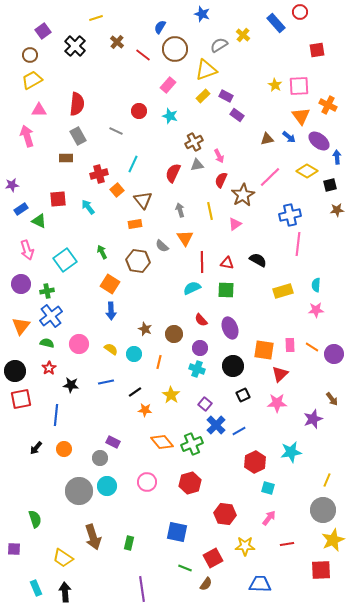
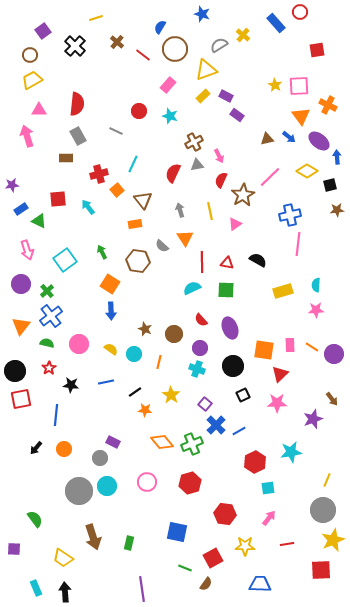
green cross at (47, 291): rotated 32 degrees counterclockwise
cyan square at (268, 488): rotated 24 degrees counterclockwise
green semicircle at (35, 519): rotated 18 degrees counterclockwise
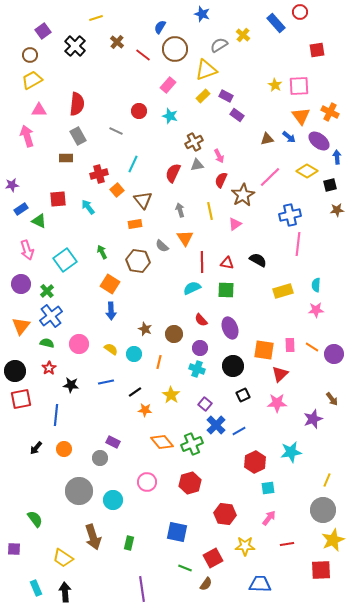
orange cross at (328, 105): moved 2 px right, 7 px down
cyan circle at (107, 486): moved 6 px right, 14 px down
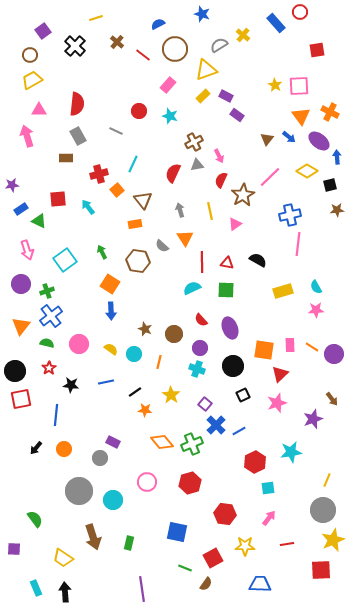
blue semicircle at (160, 27): moved 2 px left, 3 px up; rotated 32 degrees clockwise
brown triangle at (267, 139): rotated 40 degrees counterclockwise
cyan semicircle at (316, 285): moved 2 px down; rotated 32 degrees counterclockwise
green cross at (47, 291): rotated 24 degrees clockwise
pink star at (277, 403): rotated 18 degrees counterclockwise
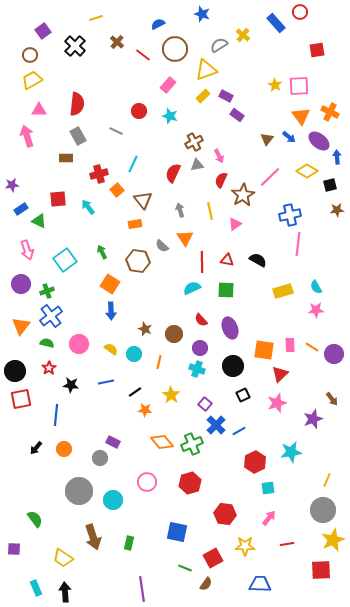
red triangle at (227, 263): moved 3 px up
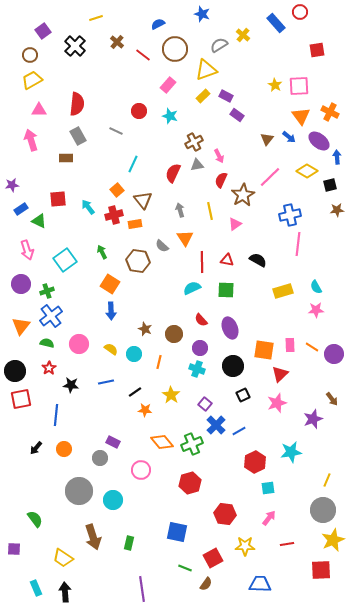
pink arrow at (27, 136): moved 4 px right, 4 px down
red cross at (99, 174): moved 15 px right, 41 px down
pink circle at (147, 482): moved 6 px left, 12 px up
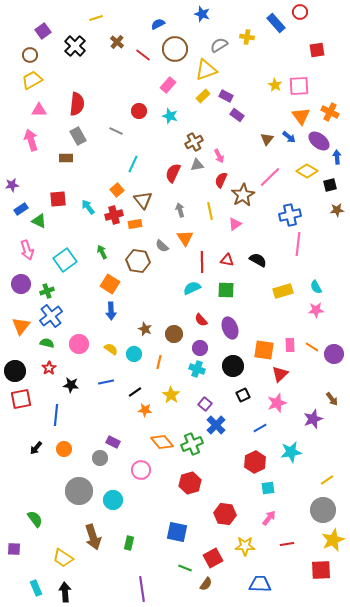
yellow cross at (243, 35): moved 4 px right, 2 px down; rotated 32 degrees counterclockwise
blue line at (239, 431): moved 21 px right, 3 px up
yellow line at (327, 480): rotated 32 degrees clockwise
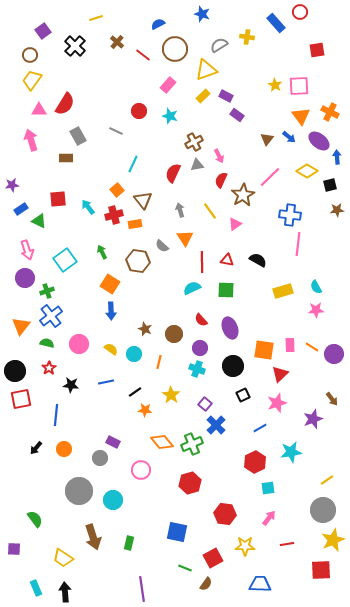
yellow trapezoid at (32, 80): rotated 25 degrees counterclockwise
red semicircle at (77, 104): moved 12 px left; rotated 25 degrees clockwise
yellow line at (210, 211): rotated 24 degrees counterclockwise
blue cross at (290, 215): rotated 20 degrees clockwise
purple circle at (21, 284): moved 4 px right, 6 px up
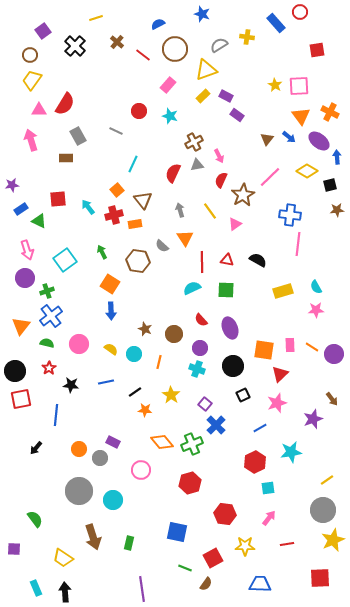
orange circle at (64, 449): moved 15 px right
red square at (321, 570): moved 1 px left, 8 px down
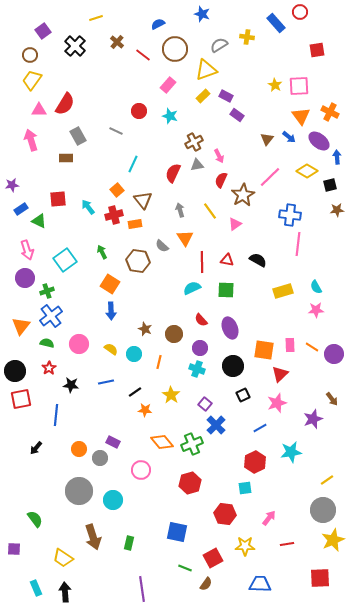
cyan square at (268, 488): moved 23 px left
